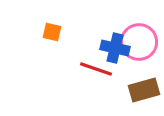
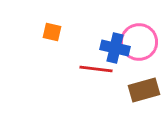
red line: rotated 12 degrees counterclockwise
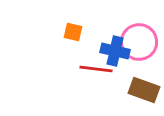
orange square: moved 21 px right
blue cross: moved 3 px down
brown rectangle: rotated 36 degrees clockwise
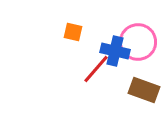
pink circle: moved 1 px left
red line: rotated 56 degrees counterclockwise
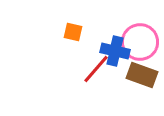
pink circle: moved 2 px right
brown rectangle: moved 2 px left, 15 px up
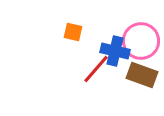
pink circle: moved 1 px right, 1 px up
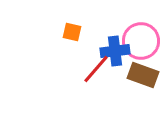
orange square: moved 1 px left
blue cross: rotated 20 degrees counterclockwise
brown rectangle: moved 1 px right
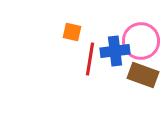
red line: moved 6 px left, 10 px up; rotated 32 degrees counterclockwise
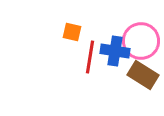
blue cross: rotated 16 degrees clockwise
red line: moved 2 px up
brown rectangle: rotated 12 degrees clockwise
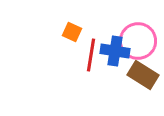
orange square: rotated 12 degrees clockwise
pink circle: moved 3 px left
red line: moved 1 px right, 2 px up
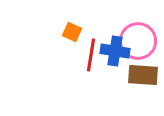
brown rectangle: rotated 28 degrees counterclockwise
